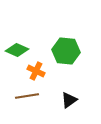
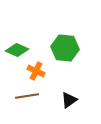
green hexagon: moved 1 px left, 3 px up
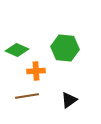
orange cross: rotated 30 degrees counterclockwise
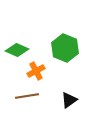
green hexagon: rotated 16 degrees clockwise
orange cross: rotated 24 degrees counterclockwise
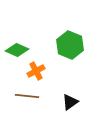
green hexagon: moved 5 px right, 3 px up
brown line: rotated 15 degrees clockwise
black triangle: moved 1 px right, 2 px down
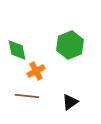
green hexagon: rotated 16 degrees clockwise
green diamond: rotated 55 degrees clockwise
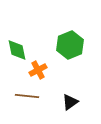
orange cross: moved 2 px right, 1 px up
